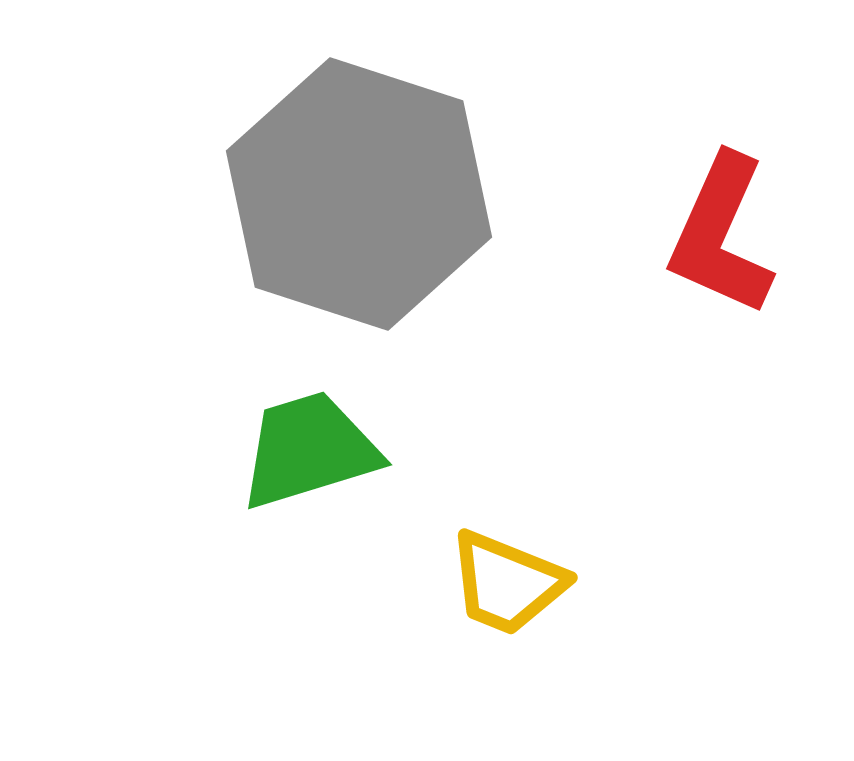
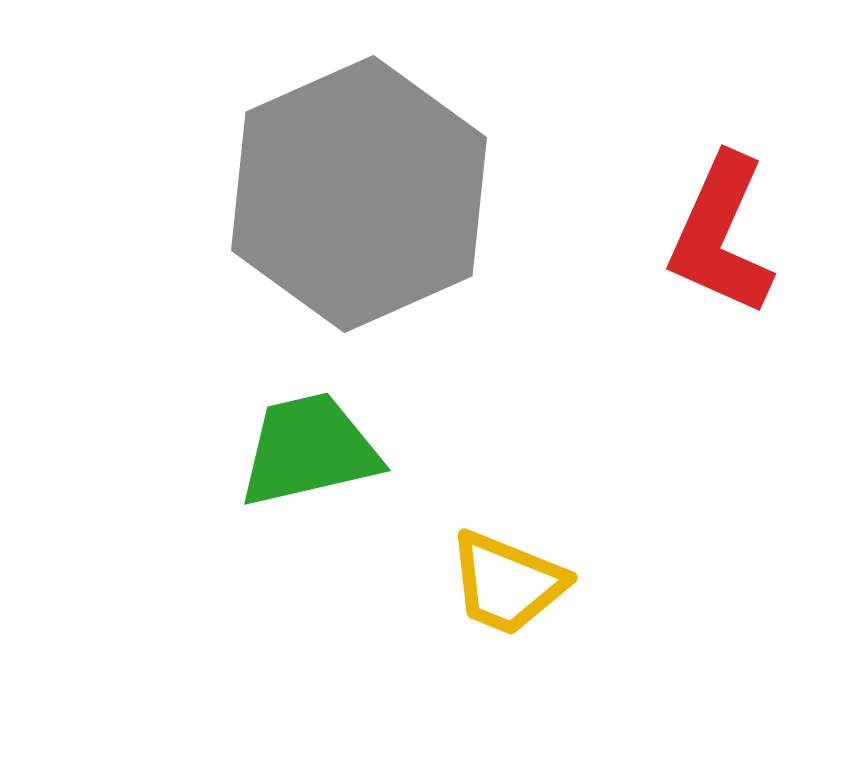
gray hexagon: rotated 18 degrees clockwise
green trapezoid: rotated 4 degrees clockwise
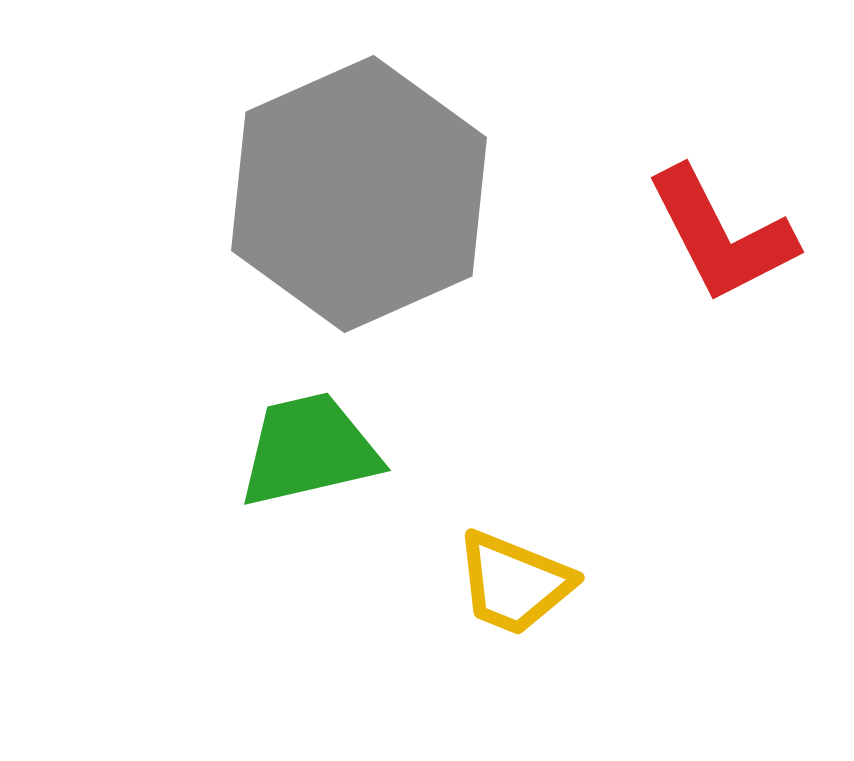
red L-shape: rotated 51 degrees counterclockwise
yellow trapezoid: moved 7 px right
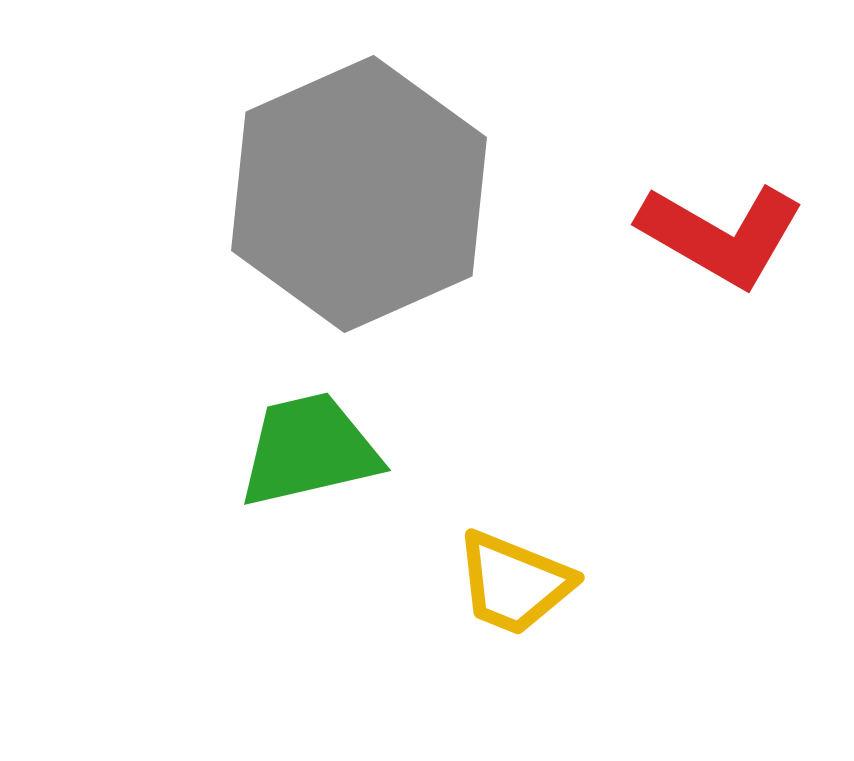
red L-shape: rotated 33 degrees counterclockwise
